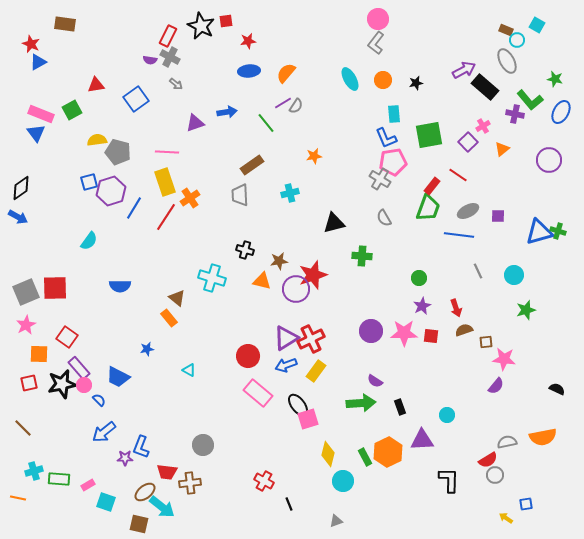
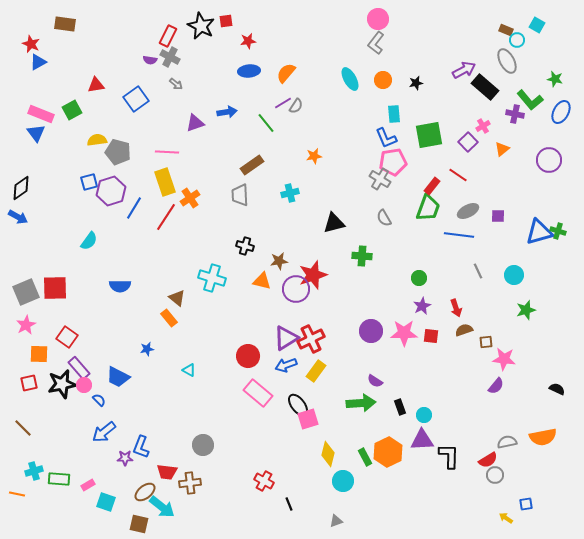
black cross at (245, 250): moved 4 px up
cyan circle at (447, 415): moved 23 px left
black L-shape at (449, 480): moved 24 px up
orange line at (18, 498): moved 1 px left, 4 px up
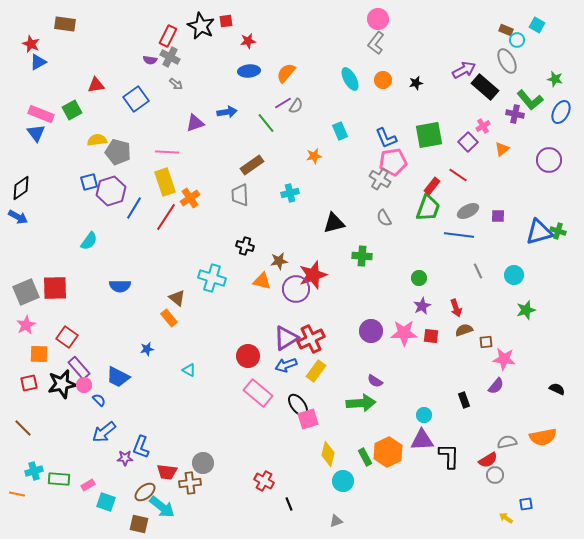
cyan rectangle at (394, 114): moved 54 px left, 17 px down; rotated 18 degrees counterclockwise
black rectangle at (400, 407): moved 64 px right, 7 px up
gray circle at (203, 445): moved 18 px down
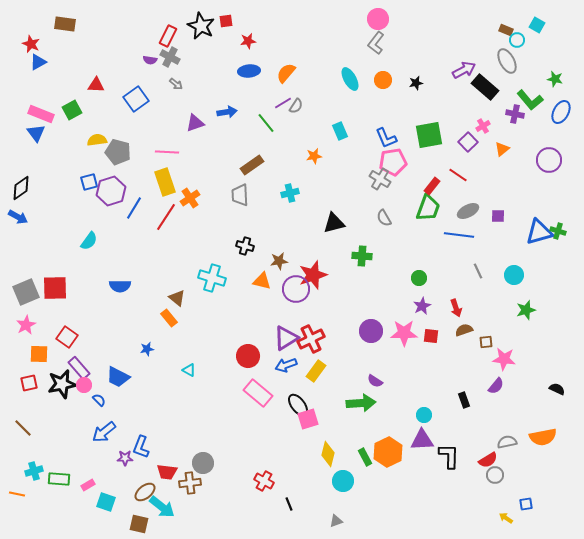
red triangle at (96, 85): rotated 12 degrees clockwise
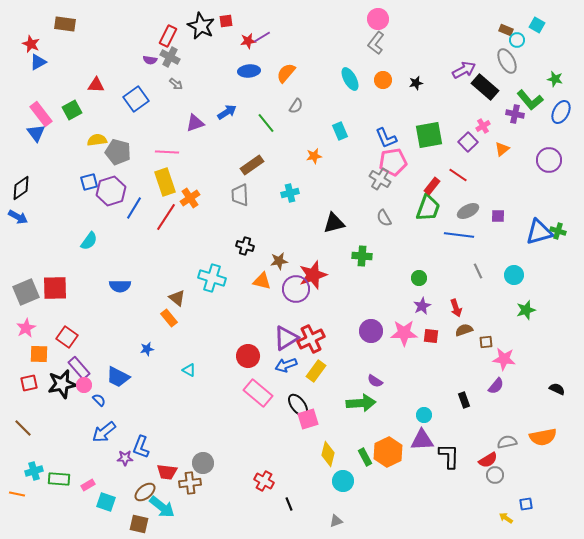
purple line at (283, 103): moved 21 px left, 66 px up
blue arrow at (227, 112): rotated 24 degrees counterclockwise
pink rectangle at (41, 114): rotated 30 degrees clockwise
pink star at (26, 325): moved 3 px down
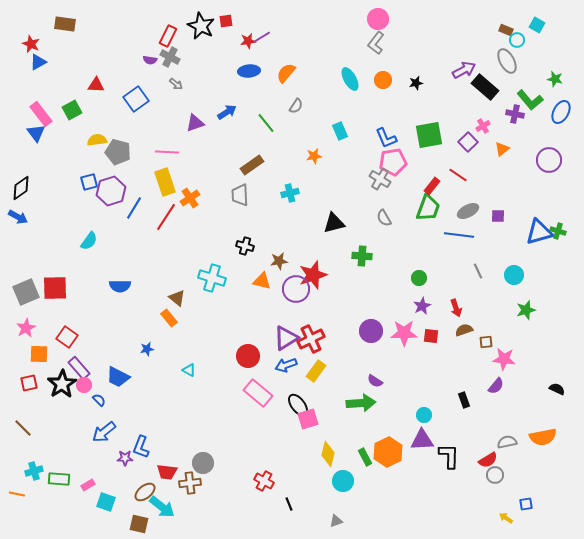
black star at (62, 384): rotated 20 degrees counterclockwise
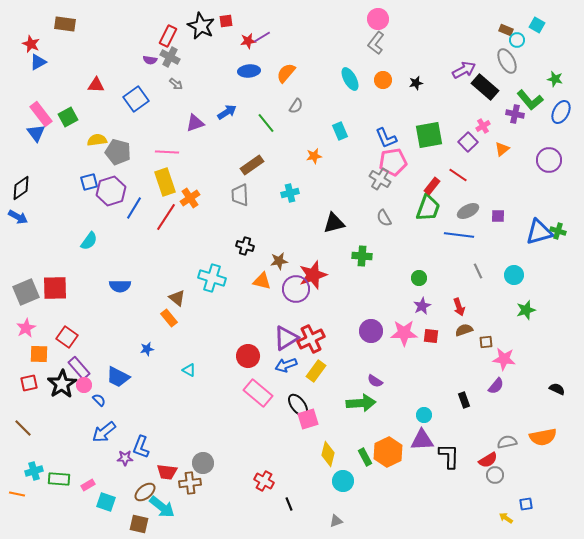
green square at (72, 110): moved 4 px left, 7 px down
red arrow at (456, 308): moved 3 px right, 1 px up
